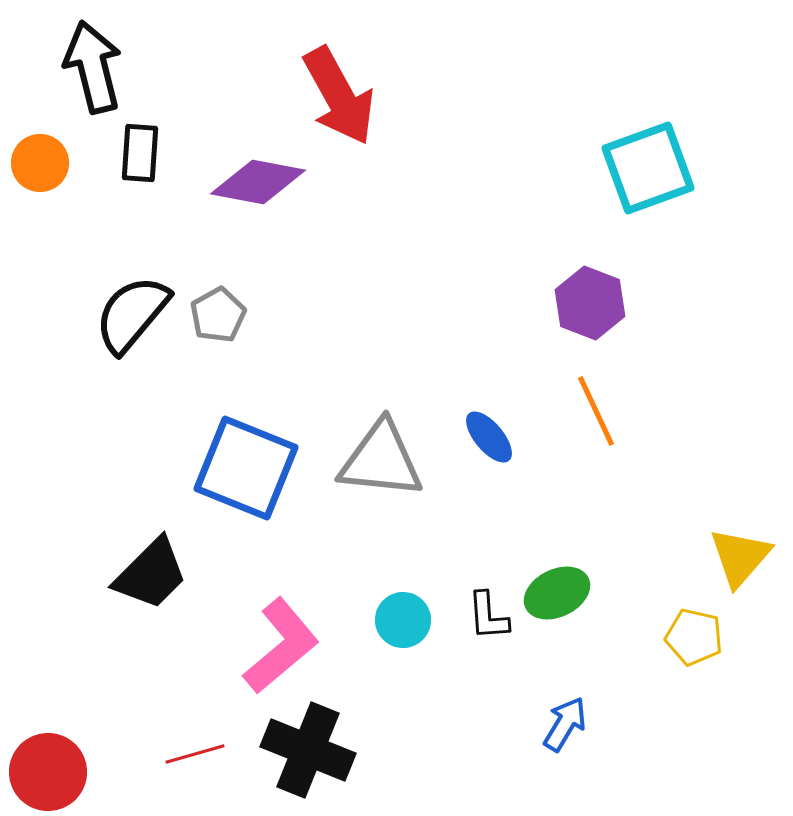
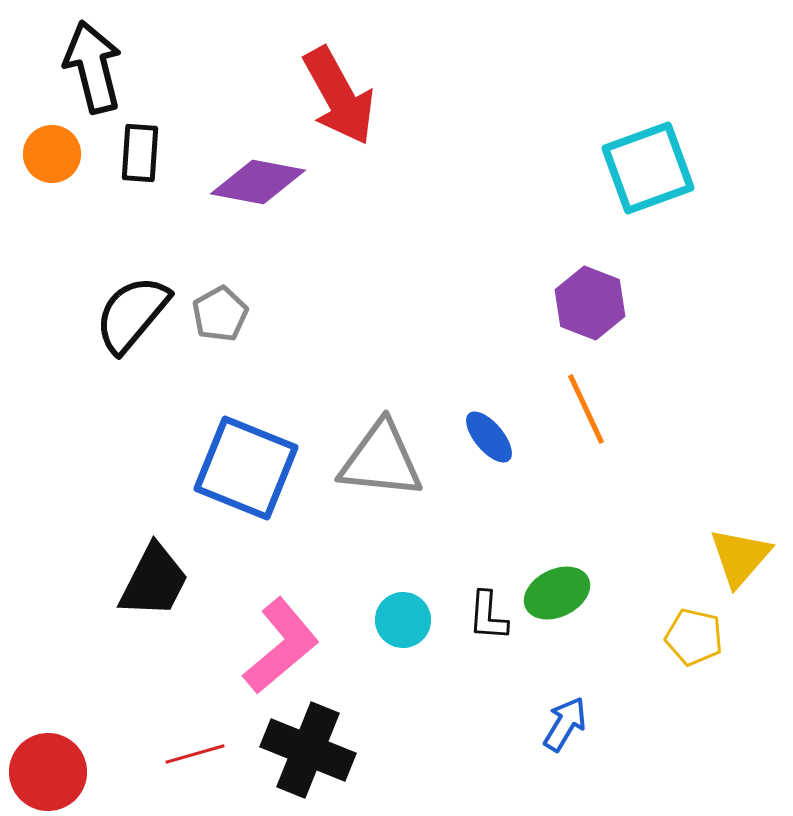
orange circle: moved 12 px right, 9 px up
gray pentagon: moved 2 px right, 1 px up
orange line: moved 10 px left, 2 px up
black trapezoid: moved 3 px right, 7 px down; rotated 18 degrees counterclockwise
black L-shape: rotated 8 degrees clockwise
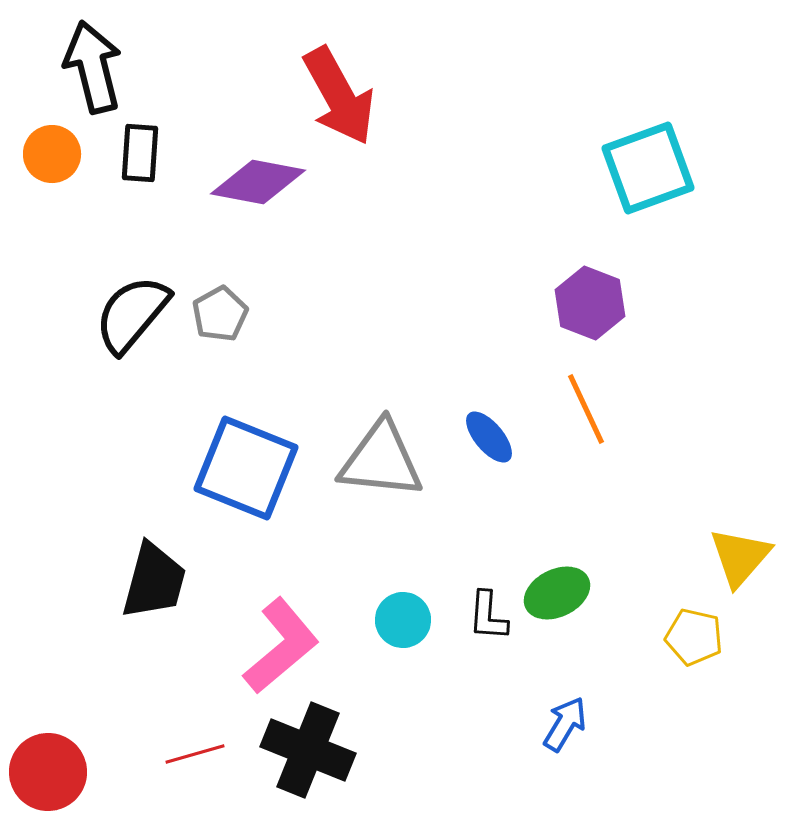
black trapezoid: rotated 12 degrees counterclockwise
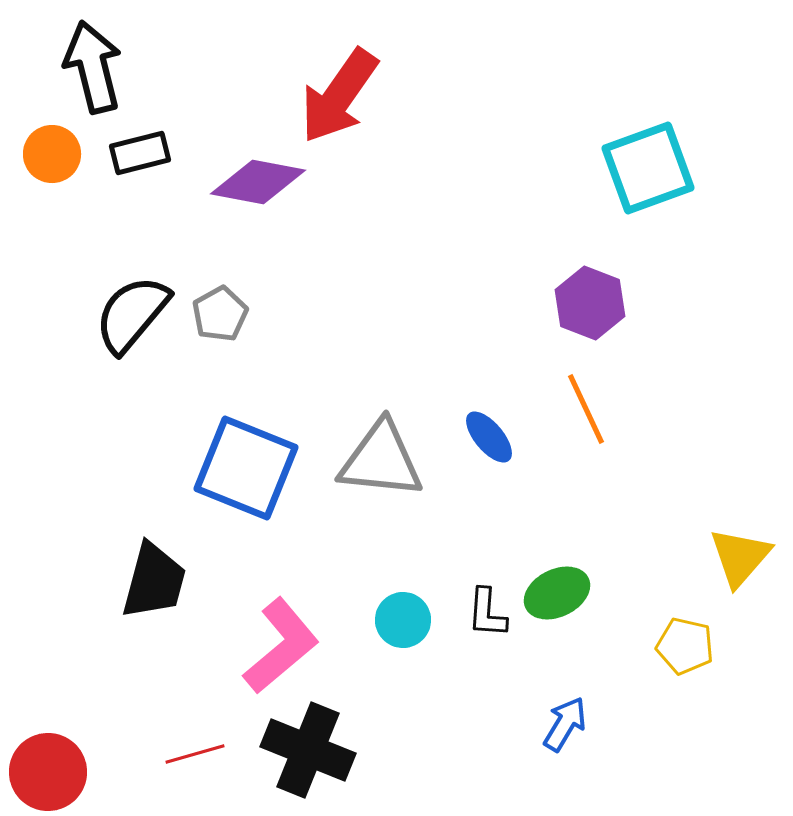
red arrow: rotated 64 degrees clockwise
black rectangle: rotated 72 degrees clockwise
black L-shape: moved 1 px left, 3 px up
yellow pentagon: moved 9 px left, 9 px down
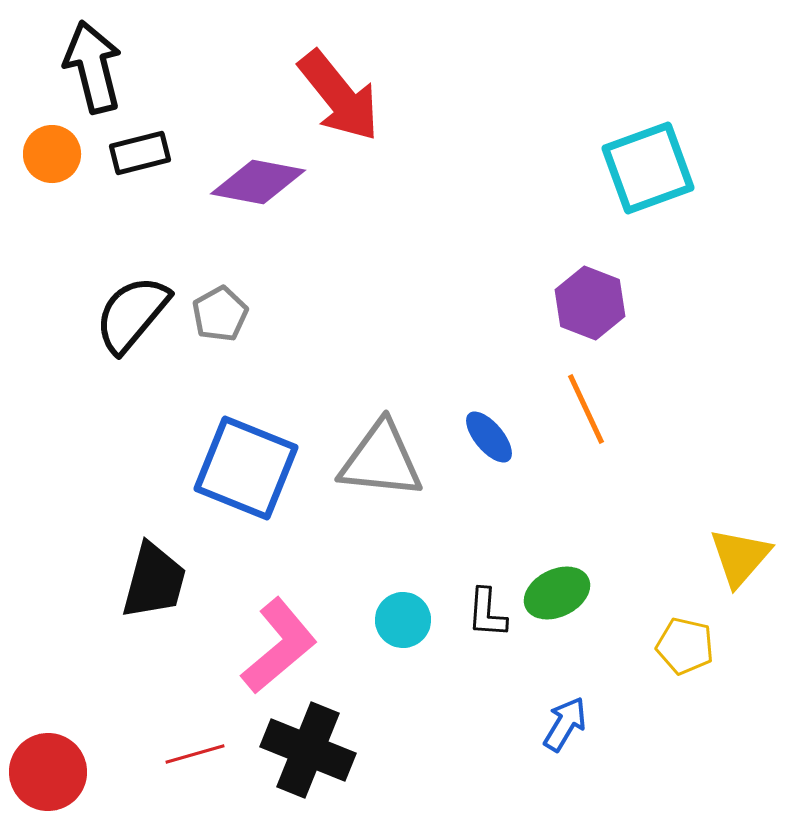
red arrow: rotated 74 degrees counterclockwise
pink L-shape: moved 2 px left
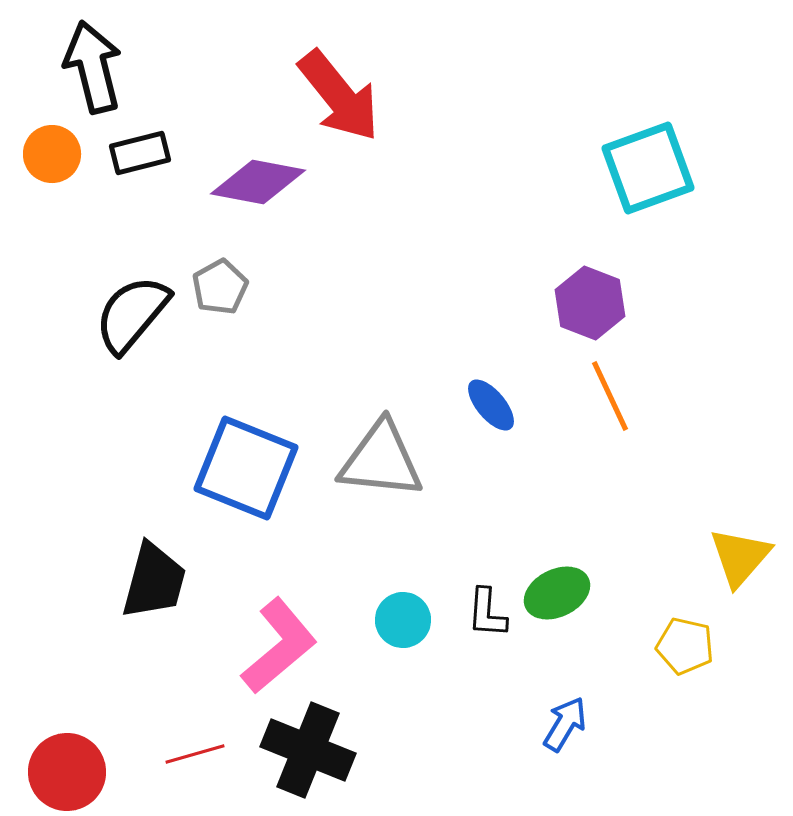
gray pentagon: moved 27 px up
orange line: moved 24 px right, 13 px up
blue ellipse: moved 2 px right, 32 px up
red circle: moved 19 px right
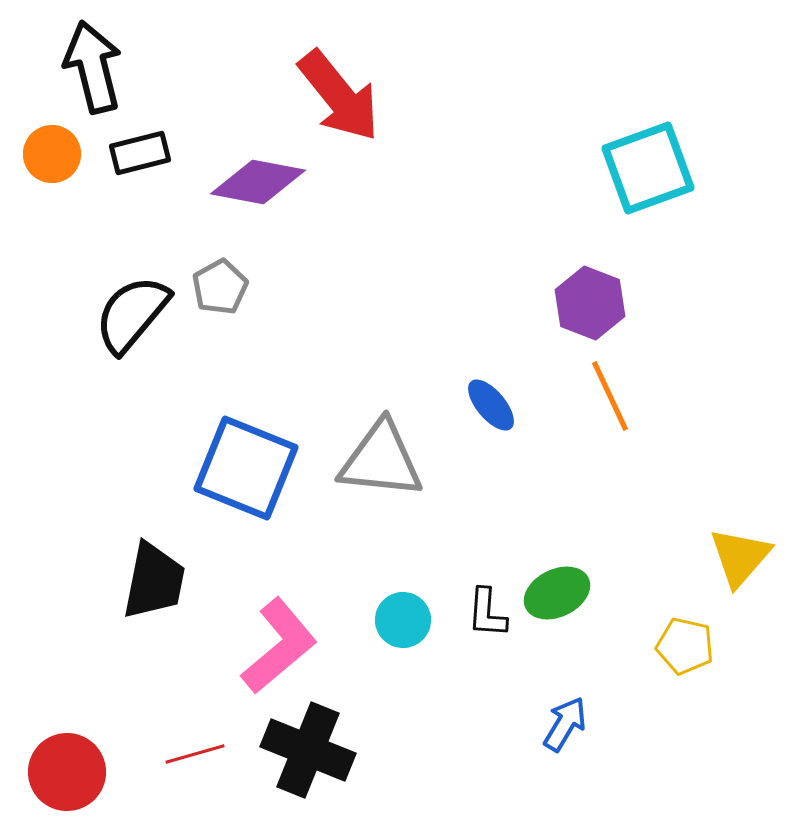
black trapezoid: rotated 4 degrees counterclockwise
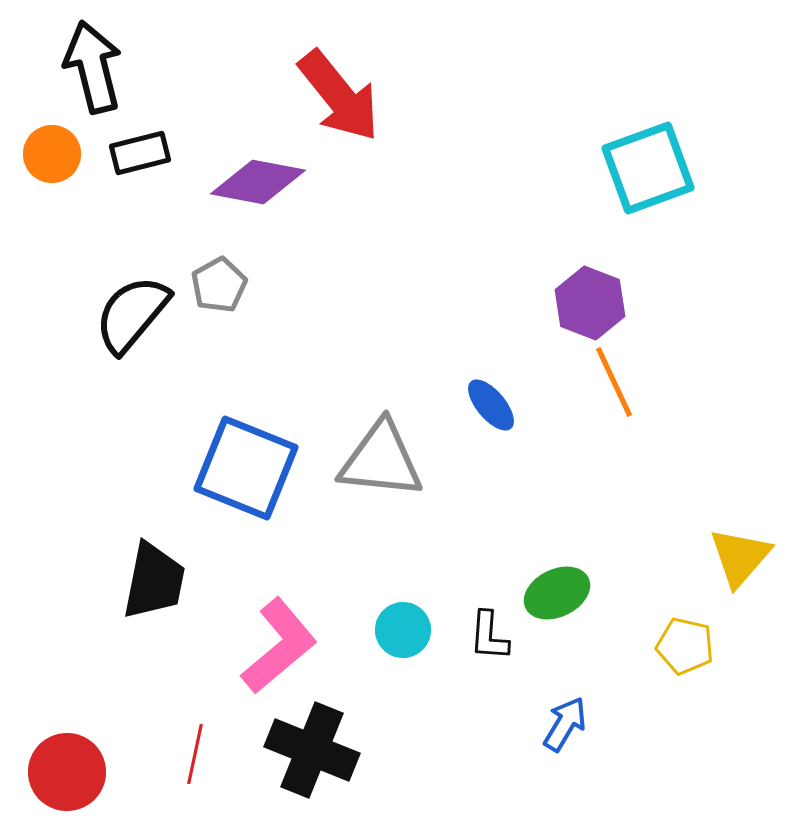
gray pentagon: moved 1 px left, 2 px up
orange line: moved 4 px right, 14 px up
black L-shape: moved 2 px right, 23 px down
cyan circle: moved 10 px down
black cross: moved 4 px right
red line: rotated 62 degrees counterclockwise
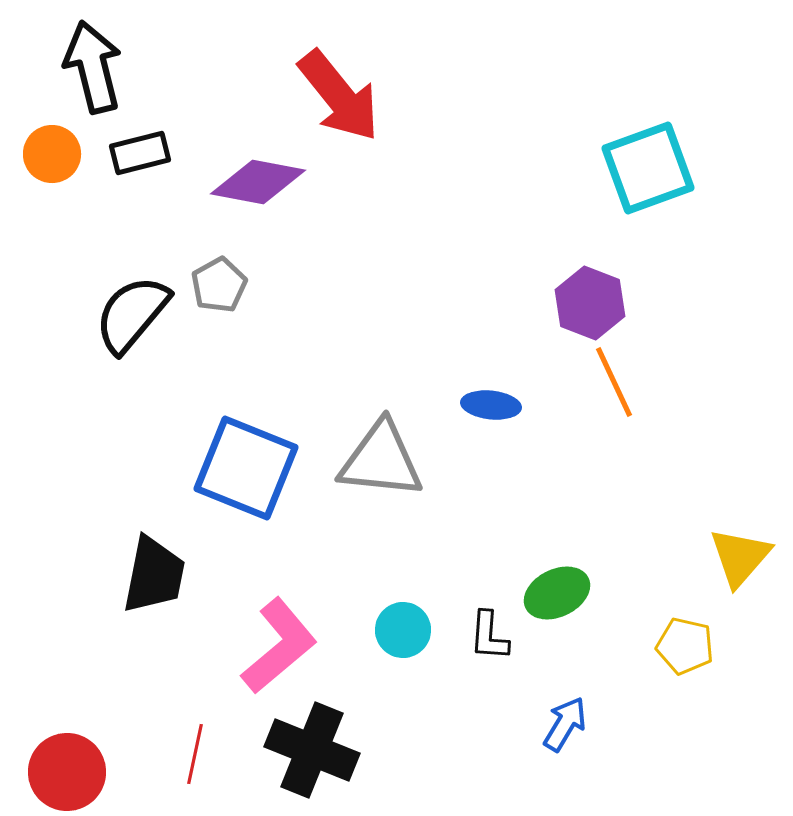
blue ellipse: rotated 44 degrees counterclockwise
black trapezoid: moved 6 px up
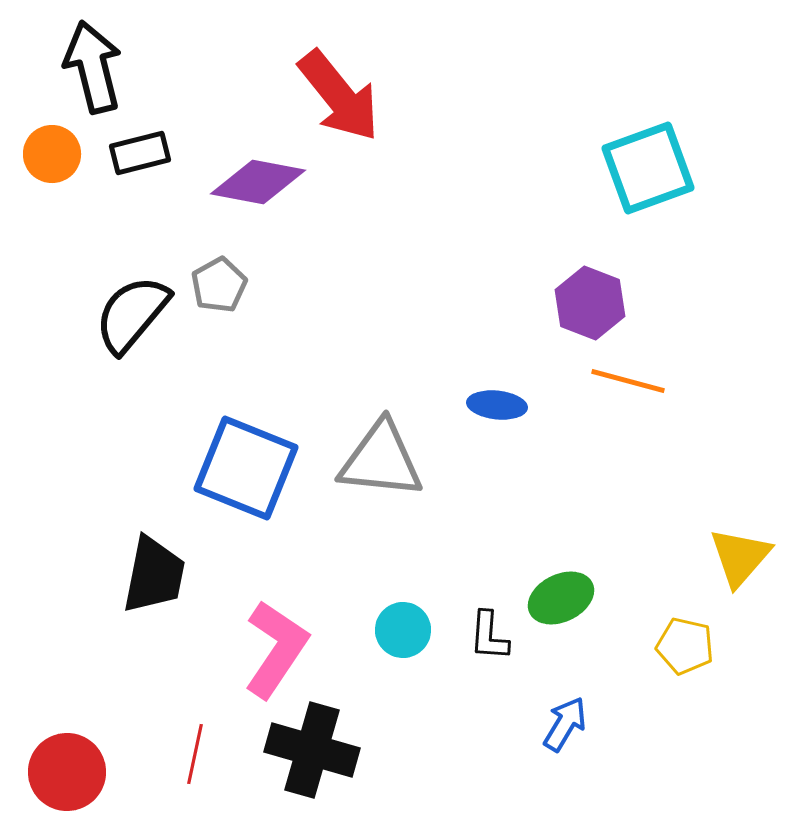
orange line: moved 14 px right, 1 px up; rotated 50 degrees counterclockwise
blue ellipse: moved 6 px right
green ellipse: moved 4 px right, 5 px down
pink L-shape: moved 3 px left, 3 px down; rotated 16 degrees counterclockwise
black cross: rotated 6 degrees counterclockwise
